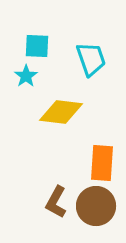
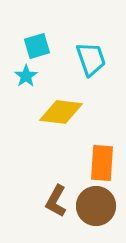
cyan square: rotated 20 degrees counterclockwise
brown L-shape: moved 1 px up
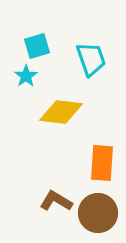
brown L-shape: rotated 92 degrees clockwise
brown circle: moved 2 px right, 7 px down
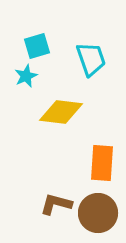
cyan star: rotated 10 degrees clockwise
brown L-shape: moved 3 px down; rotated 16 degrees counterclockwise
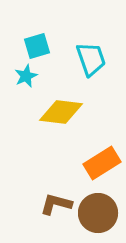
orange rectangle: rotated 54 degrees clockwise
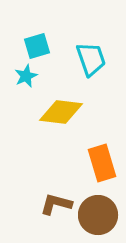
orange rectangle: rotated 75 degrees counterclockwise
brown circle: moved 2 px down
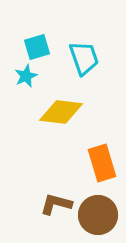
cyan square: moved 1 px down
cyan trapezoid: moved 7 px left, 1 px up
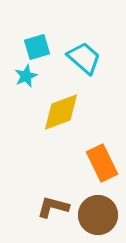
cyan trapezoid: rotated 30 degrees counterclockwise
yellow diamond: rotated 27 degrees counterclockwise
orange rectangle: rotated 9 degrees counterclockwise
brown L-shape: moved 3 px left, 3 px down
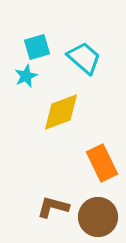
brown circle: moved 2 px down
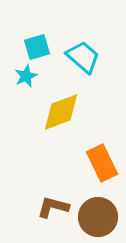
cyan trapezoid: moved 1 px left, 1 px up
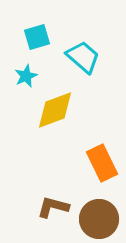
cyan square: moved 10 px up
yellow diamond: moved 6 px left, 2 px up
brown circle: moved 1 px right, 2 px down
